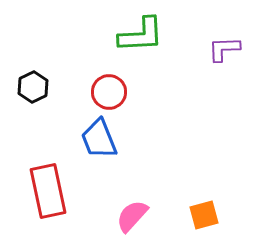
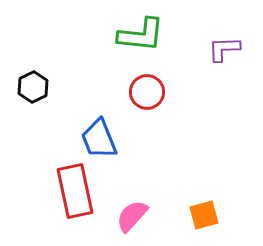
green L-shape: rotated 9 degrees clockwise
red circle: moved 38 px right
red rectangle: moved 27 px right
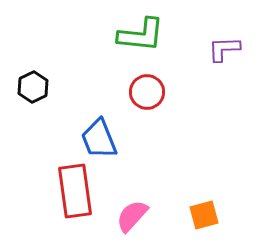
red rectangle: rotated 4 degrees clockwise
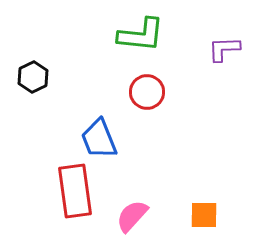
black hexagon: moved 10 px up
orange square: rotated 16 degrees clockwise
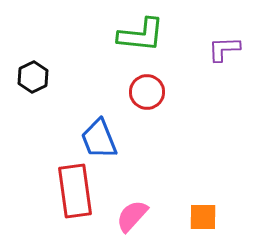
orange square: moved 1 px left, 2 px down
